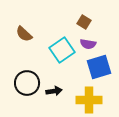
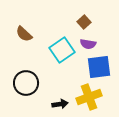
brown square: rotated 16 degrees clockwise
blue square: rotated 10 degrees clockwise
black circle: moved 1 px left
black arrow: moved 6 px right, 13 px down
yellow cross: moved 3 px up; rotated 20 degrees counterclockwise
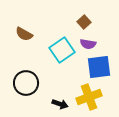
brown semicircle: rotated 12 degrees counterclockwise
black arrow: rotated 28 degrees clockwise
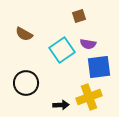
brown square: moved 5 px left, 6 px up; rotated 24 degrees clockwise
black arrow: moved 1 px right, 1 px down; rotated 21 degrees counterclockwise
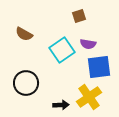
yellow cross: rotated 15 degrees counterclockwise
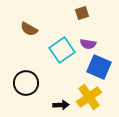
brown square: moved 3 px right, 3 px up
brown semicircle: moved 5 px right, 5 px up
blue square: rotated 30 degrees clockwise
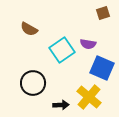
brown square: moved 21 px right
blue square: moved 3 px right, 1 px down
black circle: moved 7 px right
yellow cross: rotated 15 degrees counterclockwise
